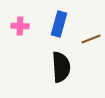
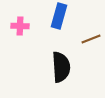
blue rectangle: moved 8 px up
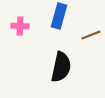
brown line: moved 4 px up
black semicircle: rotated 16 degrees clockwise
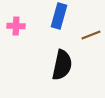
pink cross: moved 4 px left
black semicircle: moved 1 px right, 2 px up
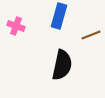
pink cross: rotated 18 degrees clockwise
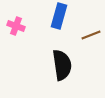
black semicircle: rotated 20 degrees counterclockwise
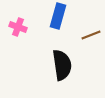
blue rectangle: moved 1 px left
pink cross: moved 2 px right, 1 px down
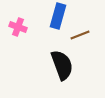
brown line: moved 11 px left
black semicircle: rotated 12 degrees counterclockwise
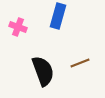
brown line: moved 28 px down
black semicircle: moved 19 px left, 6 px down
